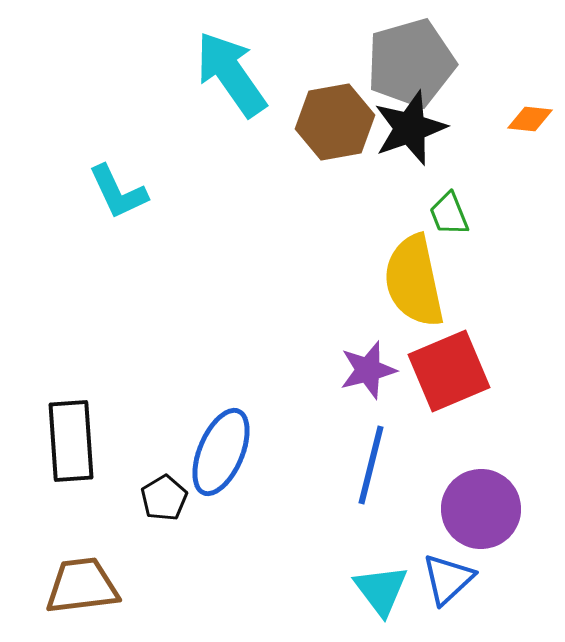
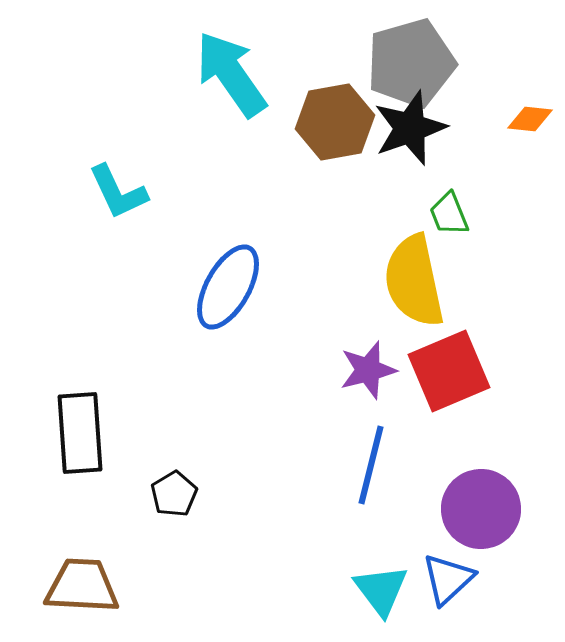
black rectangle: moved 9 px right, 8 px up
blue ellipse: moved 7 px right, 165 px up; rotated 6 degrees clockwise
black pentagon: moved 10 px right, 4 px up
brown trapezoid: rotated 10 degrees clockwise
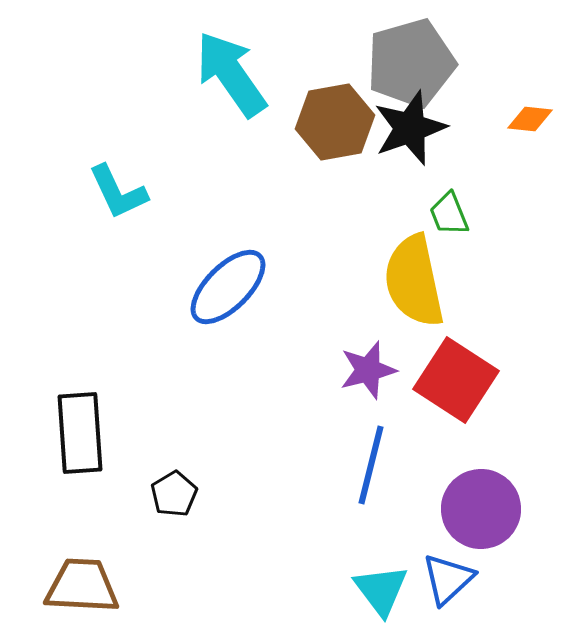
blue ellipse: rotated 16 degrees clockwise
red square: moved 7 px right, 9 px down; rotated 34 degrees counterclockwise
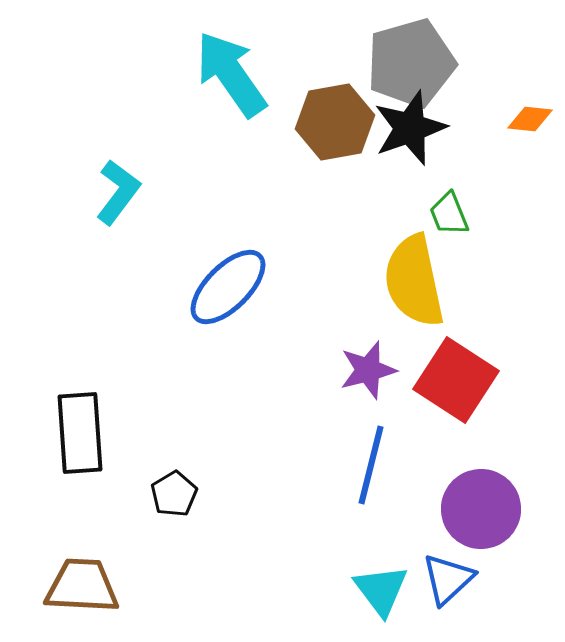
cyan L-shape: rotated 118 degrees counterclockwise
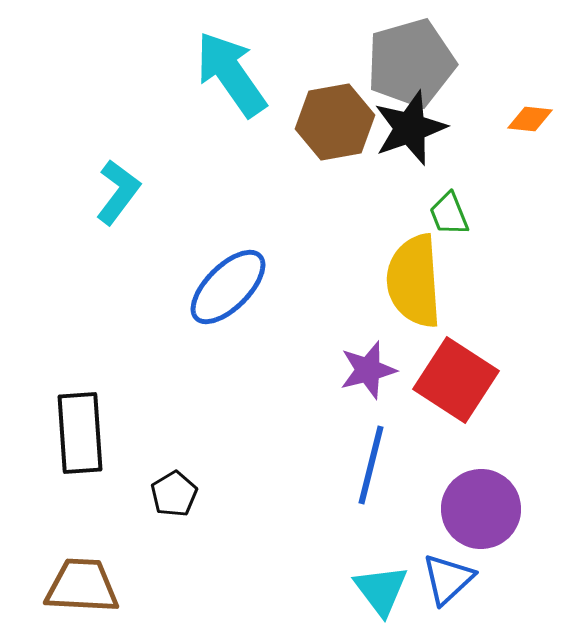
yellow semicircle: rotated 8 degrees clockwise
